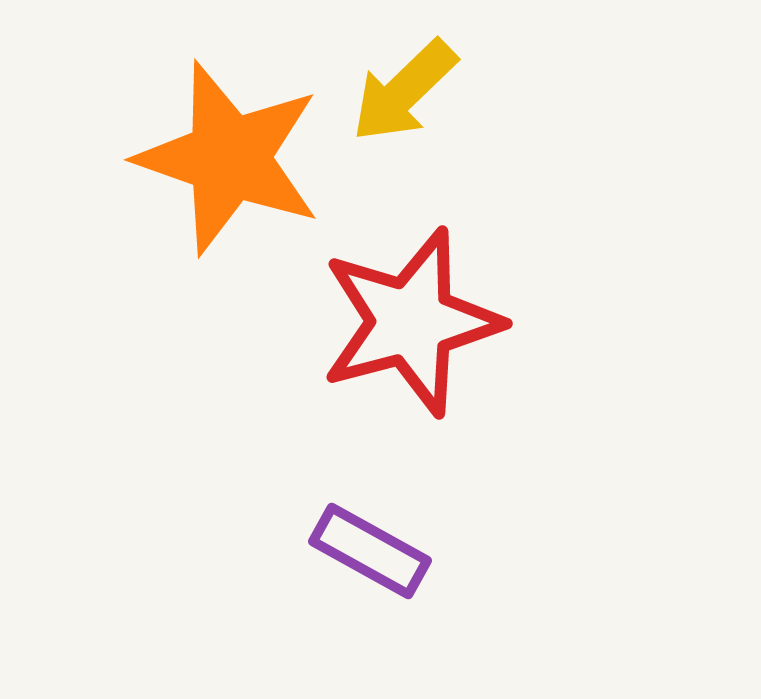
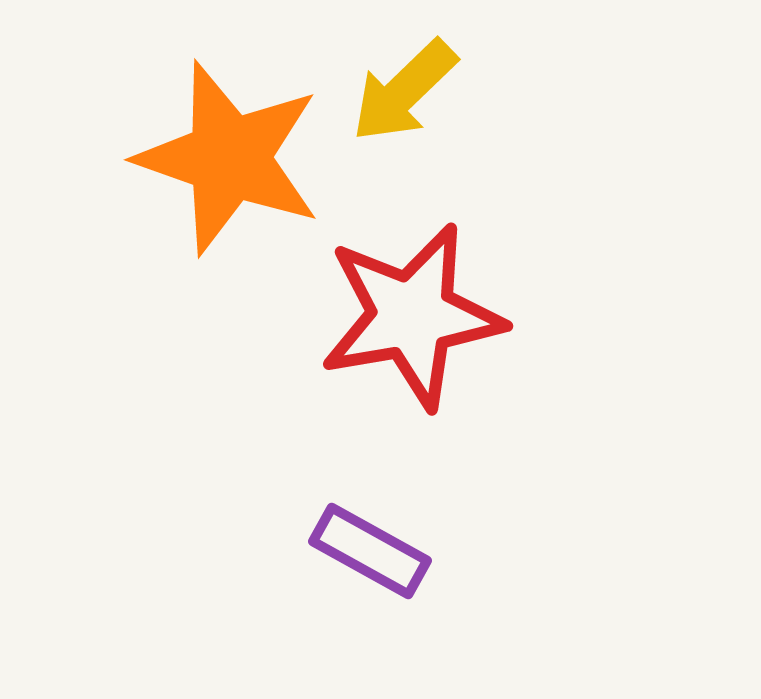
red star: moved 1 px right, 6 px up; rotated 5 degrees clockwise
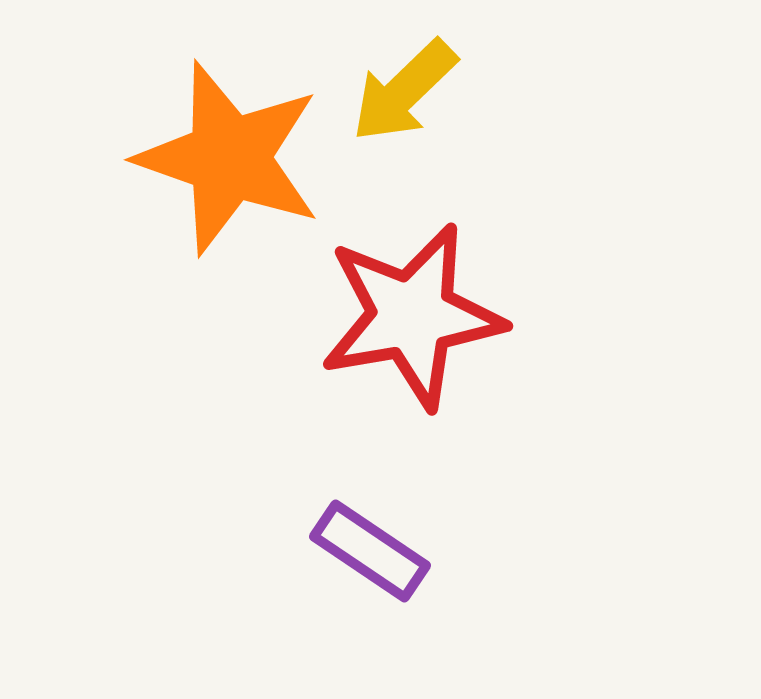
purple rectangle: rotated 5 degrees clockwise
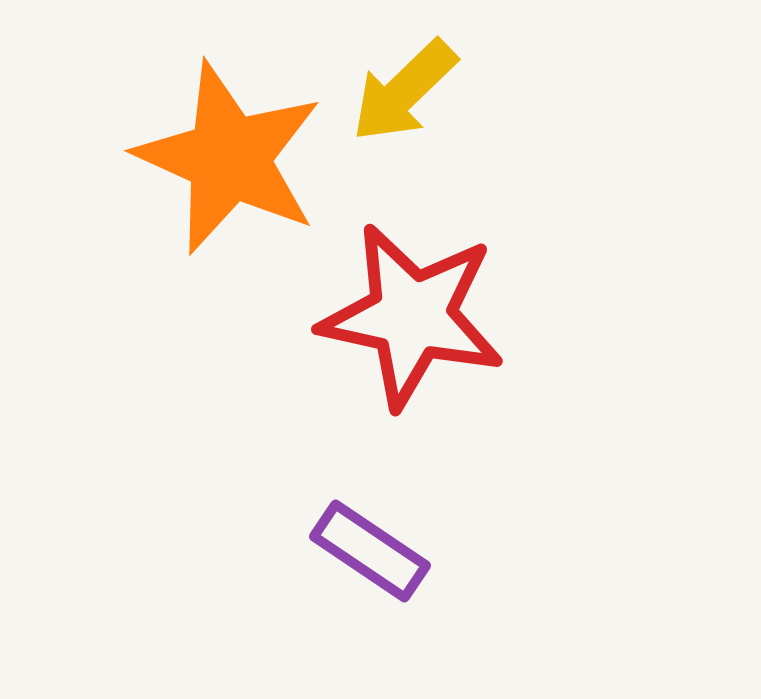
orange star: rotated 5 degrees clockwise
red star: rotated 22 degrees clockwise
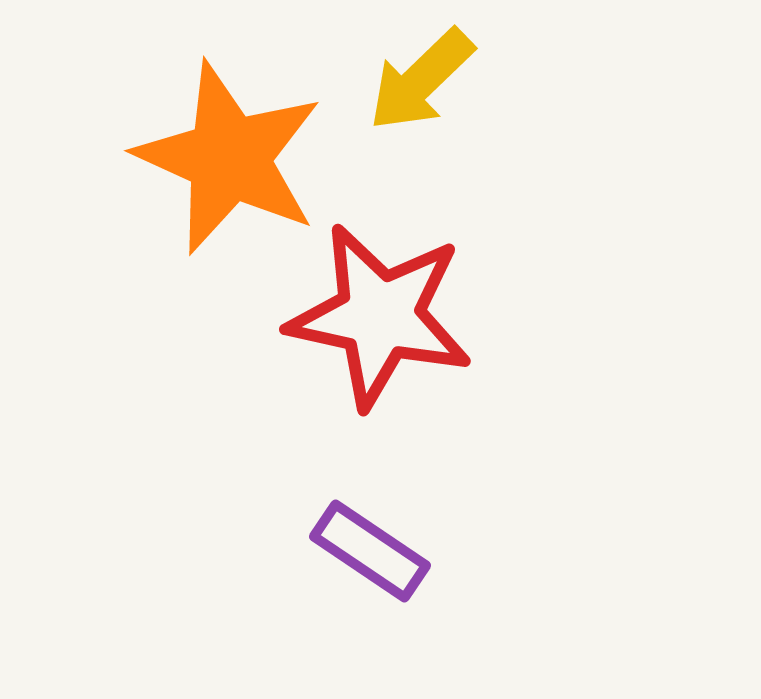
yellow arrow: moved 17 px right, 11 px up
red star: moved 32 px left
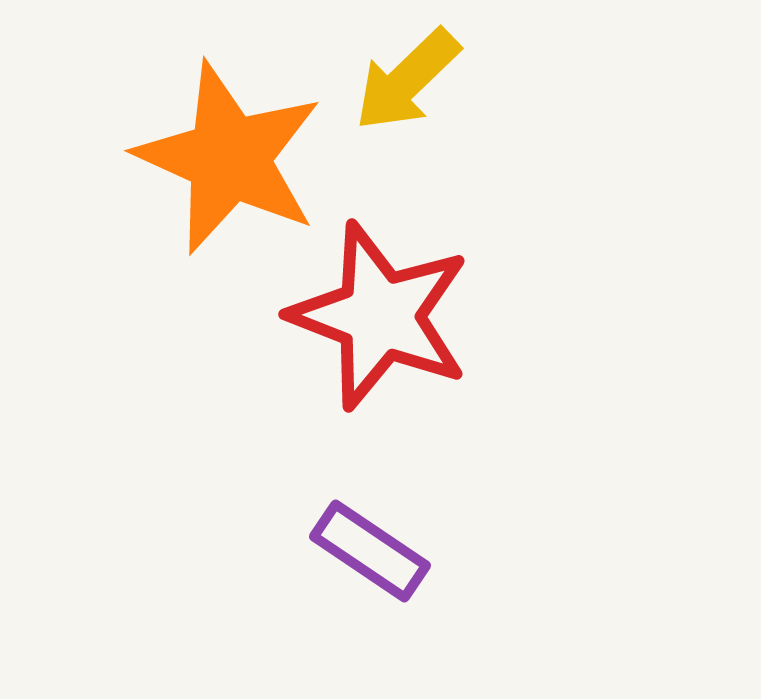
yellow arrow: moved 14 px left
red star: rotated 9 degrees clockwise
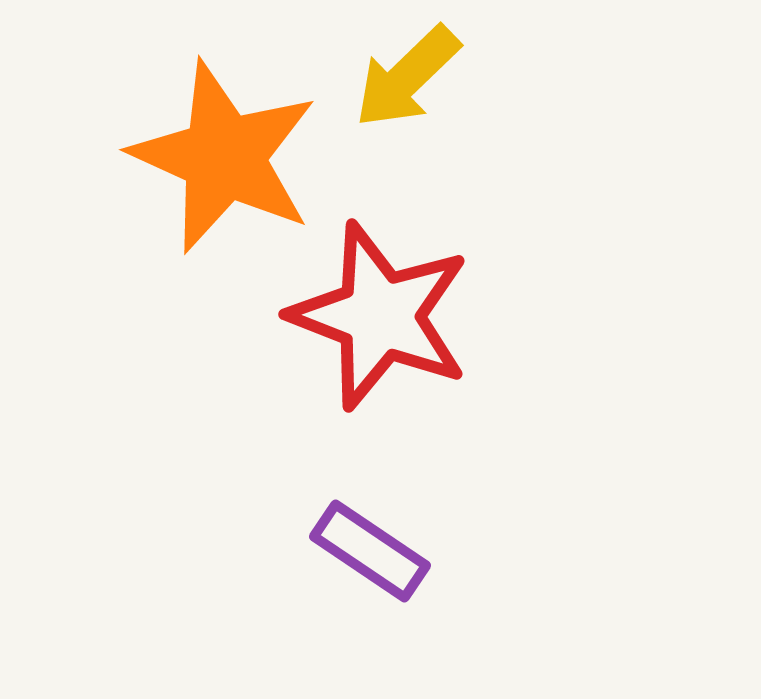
yellow arrow: moved 3 px up
orange star: moved 5 px left, 1 px up
